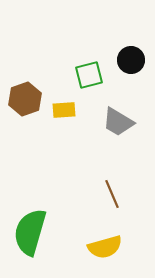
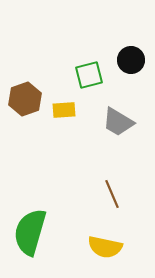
yellow semicircle: rotated 28 degrees clockwise
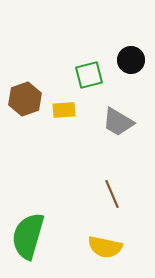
green semicircle: moved 2 px left, 4 px down
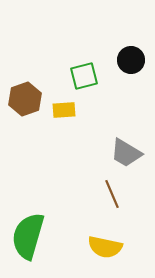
green square: moved 5 px left, 1 px down
gray trapezoid: moved 8 px right, 31 px down
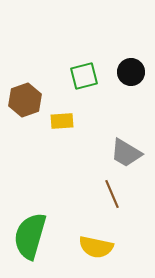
black circle: moved 12 px down
brown hexagon: moved 1 px down
yellow rectangle: moved 2 px left, 11 px down
green semicircle: moved 2 px right
yellow semicircle: moved 9 px left
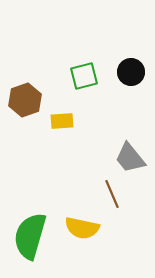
gray trapezoid: moved 4 px right, 5 px down; rotated 20 degrees clockwise
yellow semicircle: moved 14 px left, 19 px up
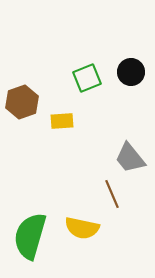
green square: moved 3 px right, 2 px down; rotated 8 degrees counterclockwise
brown hexagon: moved 3 px left, 2 px down
